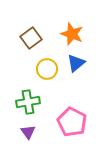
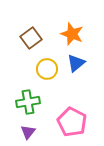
purple triangle: rotated 14 degrees clockwise
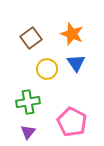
blue triangle: rotated 24 degrees counterclockwise
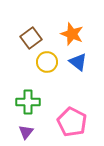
blue triangle: moved 2 px right, 1 px up; rotated 18 degrees counterclockwise
yellow circle: moved 7 px up
green cross: rotated 10 degrees clockwise
purple triangle: moved 2 px left
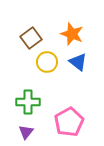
pink pentagon: moved 3 px left; rotated 16 degrees clockwise
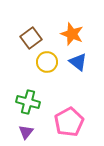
green cross: rotated 15 degrees clockwise
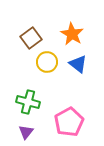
orange star: rotated 10 degrees clockwise
blue triangle: moved 2 px down
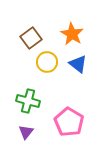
green cross: moved 1 px up
pink pentagon: rotated 12 degrees counterclockwise
